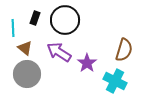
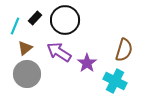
black rectangle: rotated 24 degrees clockwise
cyan line: moved 2 px right, 2 px up; rotated 24 degrees clockwise
brown triangle: rotated 42 degrees clockwise
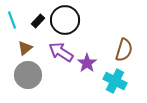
black rectangle: moved 3 px right, 3 px down
cyan line: moved 3 px left, 6 px up; rotated 42 degrees counterclockwise
purple arrow: moved 2 px right
gray circle: moved 1 px right, 1 px down
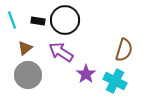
black rectangle: rotated 56 degrees clockwise
purple star: moved 1 px left, 11 px down
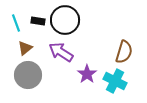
cyan line: moved 4 px right, 3 px down
brown semicircle: moved 2 px down
purple star: moved 1 px right
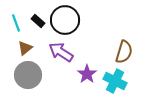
black rectangle: rotated 32 degrees clockwise
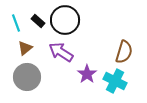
gray circle: moved 1 px left, 2 px down
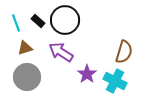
brown triangle: rotated 21 degrees clockwise
